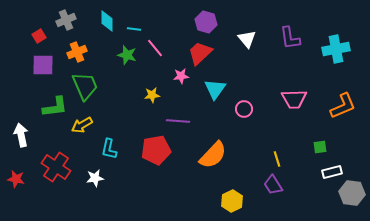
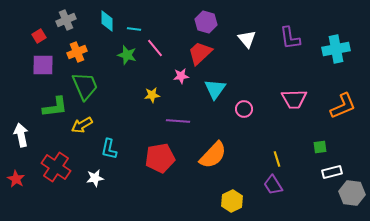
red pentagon: moved 4 px right, 8 px down
red star: rotated 18 degrees clockwise
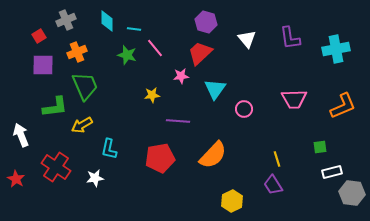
white arrow: rotated 10 degrees counterclockwise
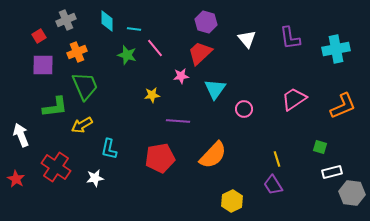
pink trapezoid: rotated 148 degrees clockwise
green square: rotated 24 degrees clockwise
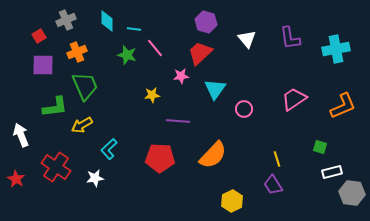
cyan L-shape: rotated 35 degrees clockwise
red pentagon: rotated 12 degrees clockwise
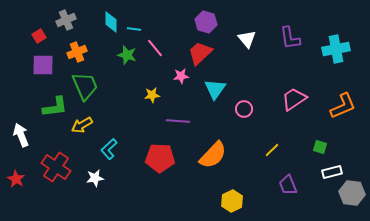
cyan diamond: moved 4 px right, 1 px down
yellow line: moved 5 px left, 9 px up; rotated 63 degrees clockwise
purple trapezoid: moved 15 px right; rotated 10 degrees clockwise
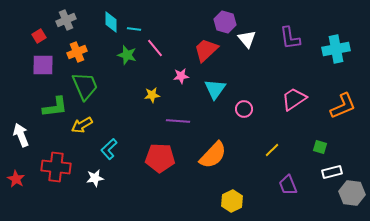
purple hexagon: moved 19 px right
red trapezoid: moved 6 px right, 3 px up
red cross: rotated 28 degrees counterclockwise
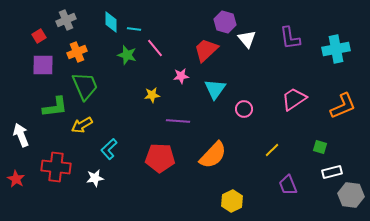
gray hexagon: moved 1 px left, 2 px down
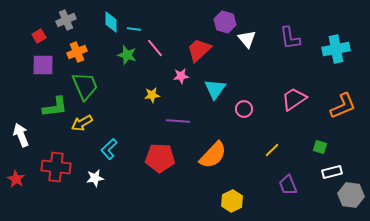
red trapezoid: moved 7 px left
yellow arrow: moved 2 px up
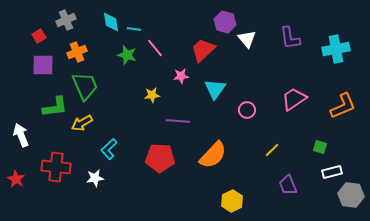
cyan diamond: rotated 10 degrees counterclockwise
red trapezoid: moved 4 px right
pink circle: moved 3 px right, 1 px down
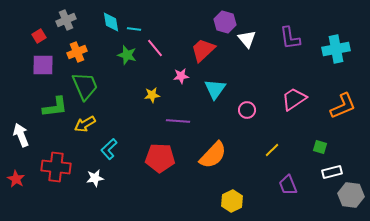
yellow arrow: moved 3 px right, 1 px down
